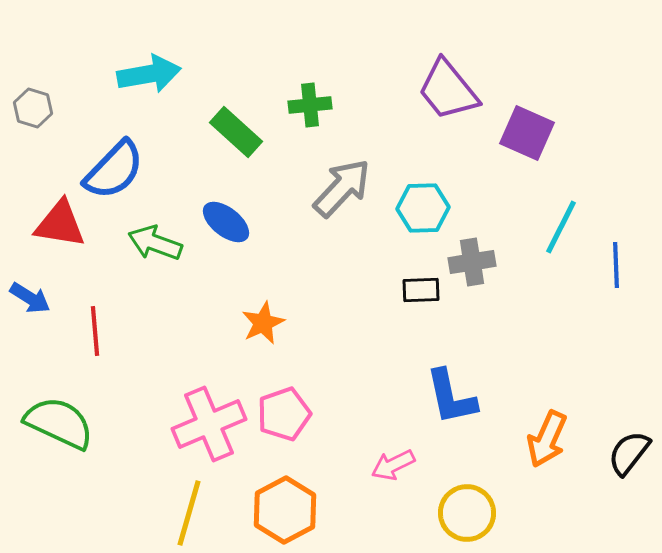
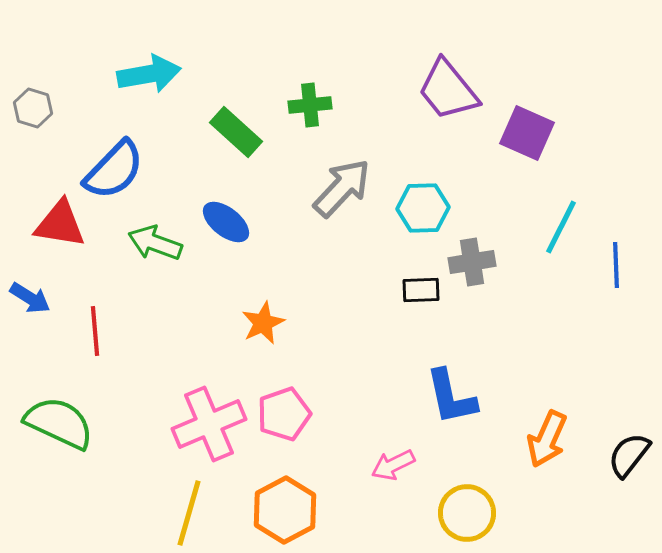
black semicircle: moved 2 px down
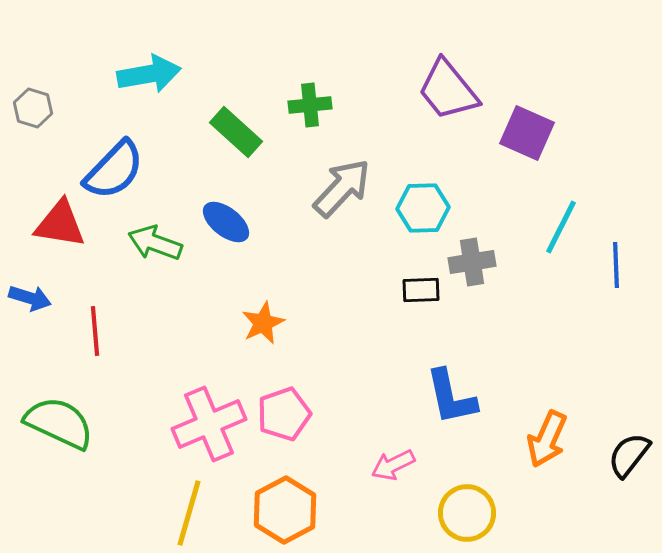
blue arrow: rotated 15 degrees counterclockwise
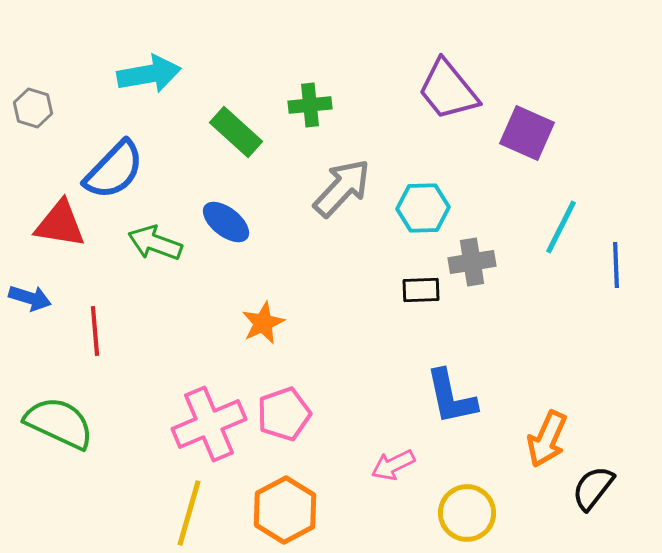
black semicircle: moved 36 px left, 33 px down
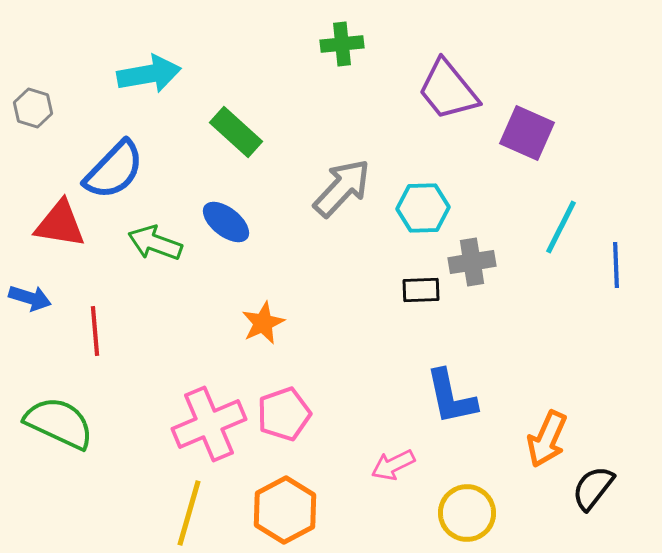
green cross: moved 32 px right, 61 px up
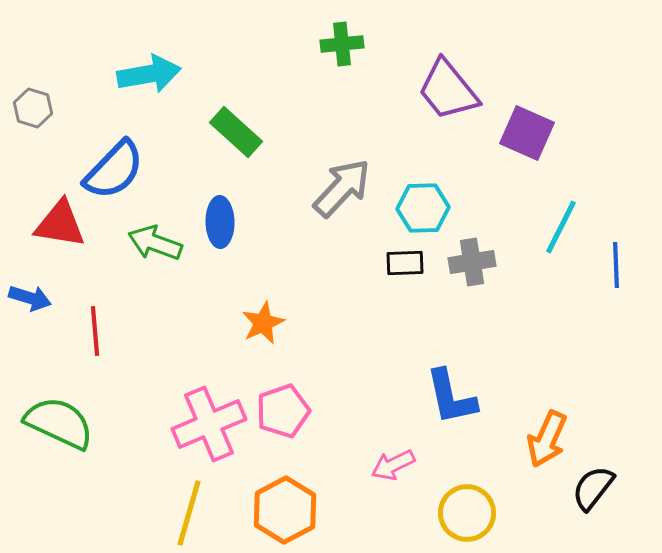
blue ellipse: moved 6 px left; rotated 51 degrees clockwise
black rectangle: moved 16 px left, 27 px up
pink pentagon: moved 1 px left, 3 px up
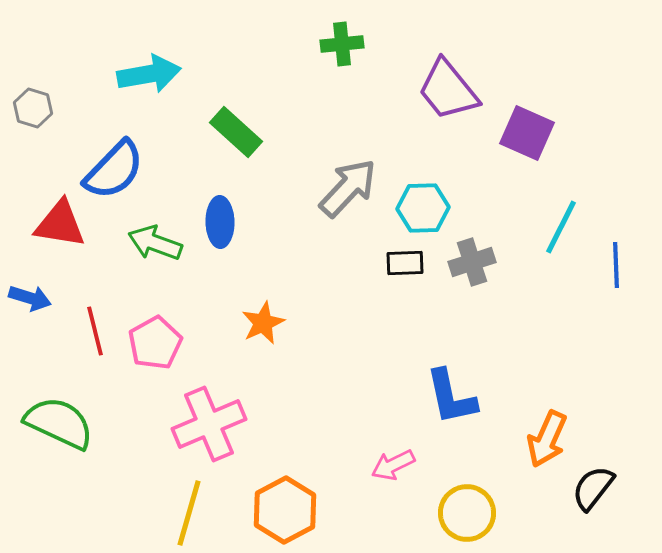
gray arrow: moved 6 px right
gray cross: rotated 9 degrees counterclockwise
red line: rotated 9 degrees counterclockwise
pink pentagon: moved 128 px left, 68 px up; rotated 10 degrees counterclockwise
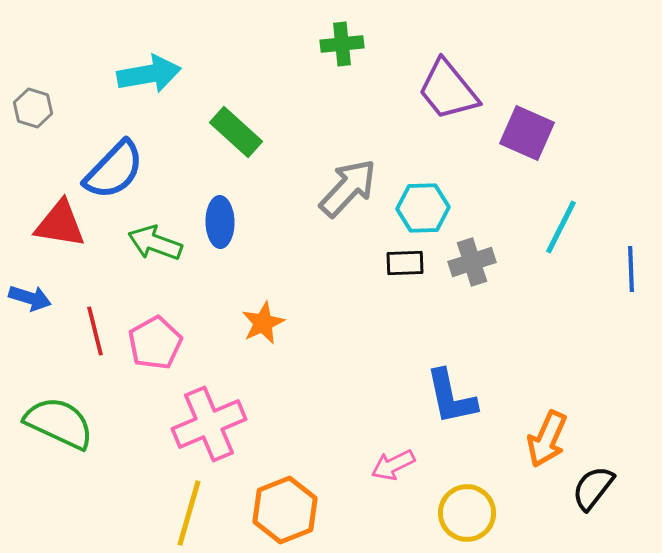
blue line: moved 15 px right, 4 px down
orange hexagon: rotated 6 degrees clockwise
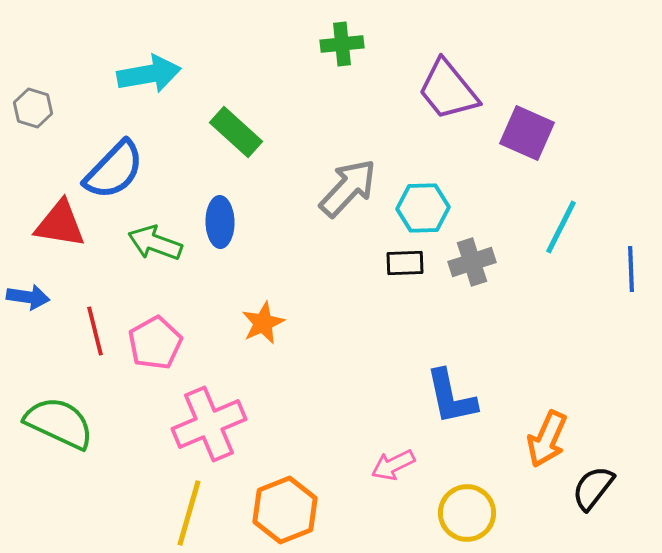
blue arrow: moved 2 px left, 1 px up; rotated 9 degrees counterclockwise
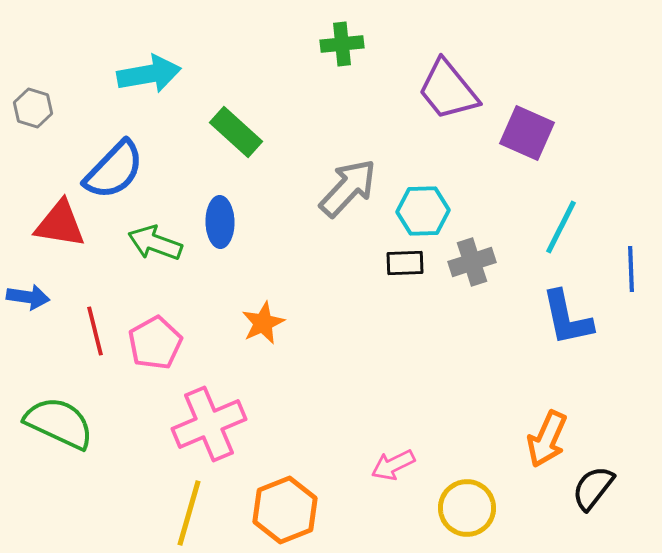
cyan hexagon: moved 3 px down
blue L-shape: moved 116 px right, 79 px up
yellow circle: moved 5 px up
